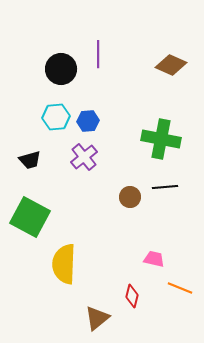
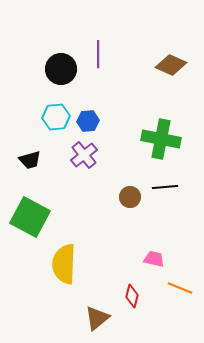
purple cross: moved 2 px up
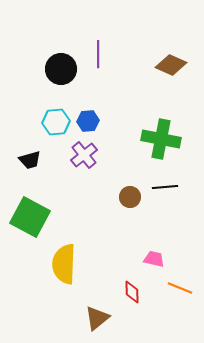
cyan hexagon: moved 5 px down
red diamond: moved 4 px up; rotated 15 degrees counterclockwise
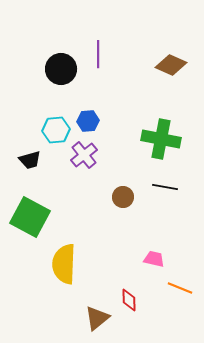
cyan hexagon: moved 8 px down
black line: rotated 15 degrees clockwise
brown circle: moved 7 px left
red diamond: moved 3 px left, 8 px down
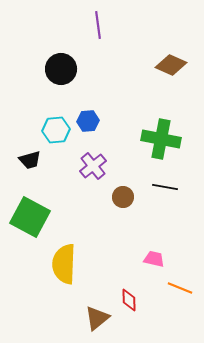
purple line: moved 29 px up; rotated 8 degrees counterclockwise
purple cross: moved 9 px right, 11 px down
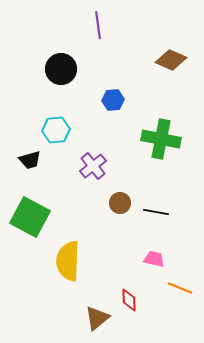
brown diamond: moved 5 px up
blue hexagon: moved 25 px right, 21 px up
black line: moved 9 px left, 25 px down
brown circle: moved 3 px left, 6 px down
yellow semicircle: moved 4 px right, 3 px up
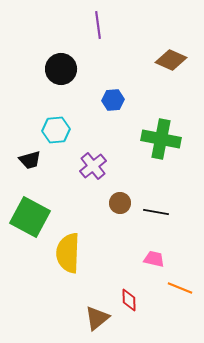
yellow semicircle: moved 8 px up
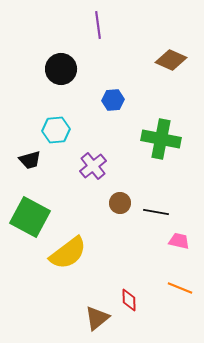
yellow semicircle: rotated 129 degrees counterclockwise
pink trapezoid: moved 25 px right, 18 px up
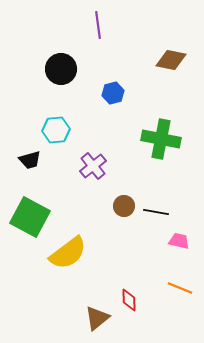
brown diamond: rotated 12 degrees counterclockwise
blue hexagon: moved 7 px up; rotated 10 degrees counterclockwise
brown circle: moved 4 px right, 3 px down
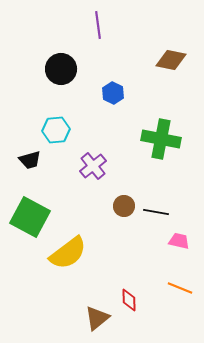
blue hexagon: rotated 20 degrees counterclockwise
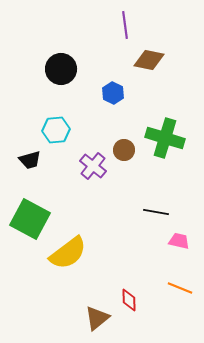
purple line: moved 27 px right
brown diamond: moved 22 px left
green cross: moved 4 px right, 1 px up; rotated 6 degrees clockwise
purple cross: rotated 12 degrees counterclockwise
brown circle: moved 56 px up
green square: moved 2 px down
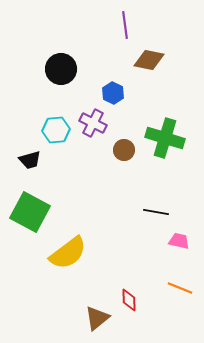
purple cross: moved 43 px up; rotated 12 degrees counterclockwise
green square: moved 7 px up
